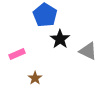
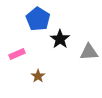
blue pentagon: moved 7 px left, 4 px down
gray triangle: moved 1 px right, 1 px down; rotated 30 degrees counterclockwise
brown star: moved 3 px right, 2 px up
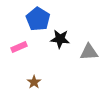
black star: rotated 30 degrees counterclockwise
pink rectangle: moved 2 px right, 7 px up
brown star: moved 4 px left, 6 px down
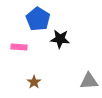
pink rectangle: rotated 28 degrees clockwise
gray triangle: moved 29 px down
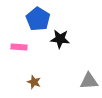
brown star: rotated 16 degrees counterclockwise
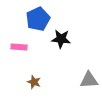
blue pentagon: rotated 15 degrees clockwise
black star: moved 1 px right
gray triangle: moved 1 px up
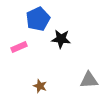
pink rectangle: rotated 28 degrees counterclockwise
brown star: moved 6 px right, 4 px down
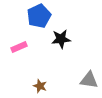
blue pentagon: moved 1 px right, 3 px up
black star: rotated 12 degrees counterclockwise
gray triangle: rotated 12 degrees clockwise
